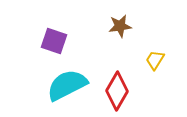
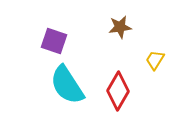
brown star: moved 1 px down
cyan semicircle: rotated 96 degrees counterclockwise
red diamond: moved 1 px right
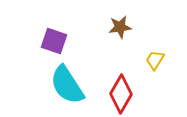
red diamond: moved 3 px right, 3 px down
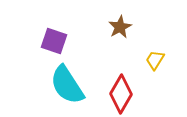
brown star: rotated 20 degrees counterclockwise
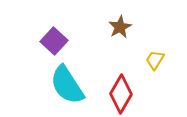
purple square: rotated 24 degrees clockwise
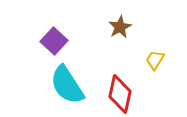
red diamond: moved 1 px left; rotated 18 degrees counterclockwise
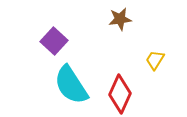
brown star: moved 8 px up; rotated 20 degrees clockwise
cyan semicircle: moved 4 px right
red diamond: rotated 12 degrees clockwise
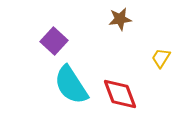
yellow trapezoid: moved 6 px right, 2 px up
red diamond: rotated 45 degrees counterclockwise
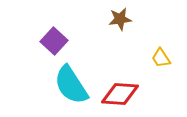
yellow trapezoid: rotated 65 degrees counterclockwise
red diamond: rotated 66 degrees counterclockwise
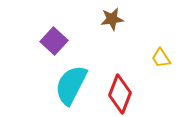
brown star: moved 8 px left
cyan semicircle: rotated 60 degrees clockwise
red diamond: rotated 72 degrees counterclockwise
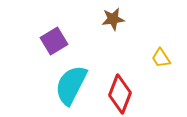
brown star: moved 1 px right
purple square: rotated 16 degrees clockwise
